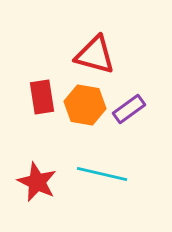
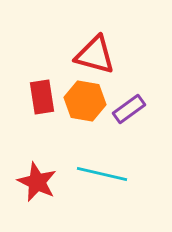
orange hexagon: moved 4 px up
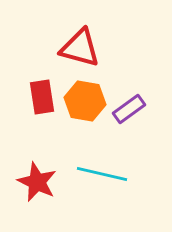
red triangle: moved 15 px left, 7 px up
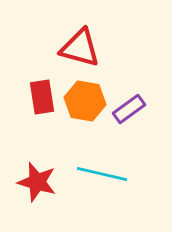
red star: rotated 9 degrees counterclockwise
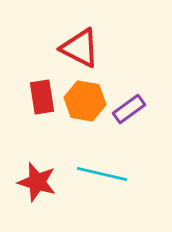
red triangle: rotated 12 degrees clockwise
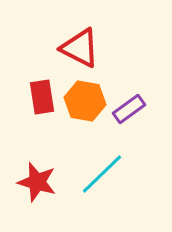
cyan line: rotated 57 degrees counterclockwise
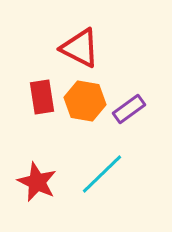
red star: rotated 9 degrees clockwise
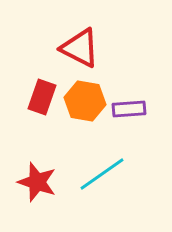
red rectangle: rotated 28 degrees clockwise
purple rectangle: rotated 32 degrees clockwise
cyan line: rotated 9 degrees clockwise
red star: rotated 6 degrees counterclockwise
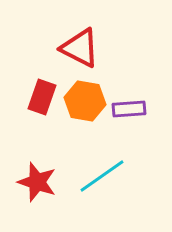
cyan line: moved 2 px down
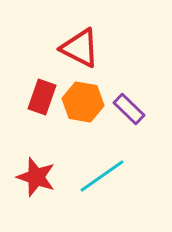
orange hexagon: moved 2 px left, 1 px down
purple rectangle: rotated 48 degrees clockwise
red star: moved 1 px left, 5 px up
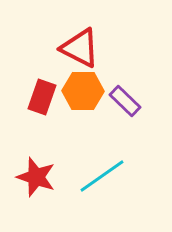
orange hexagon: moved 11 px up; rotated 9 degrees counterclockwise
purple rectangle: moved 4 px left, 8 px up
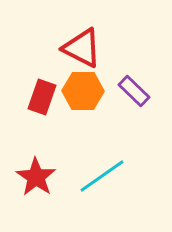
red triangle: moved 2 px right
purple rectangle: moved 9 px right, 10 px up
red star: rotated 15 degrees clockwise
